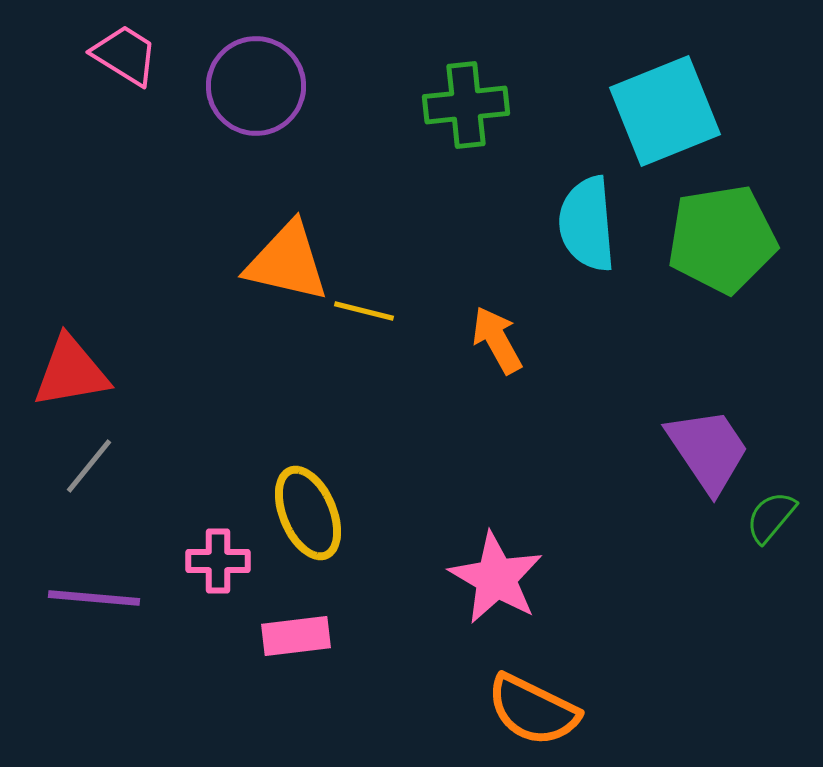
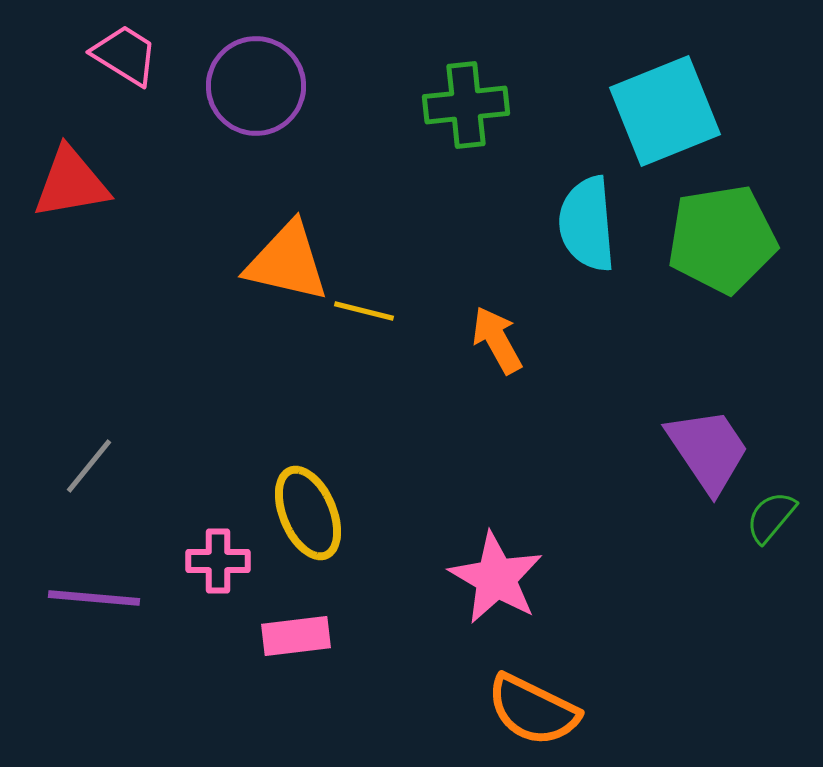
red triangle: moved 189 px up
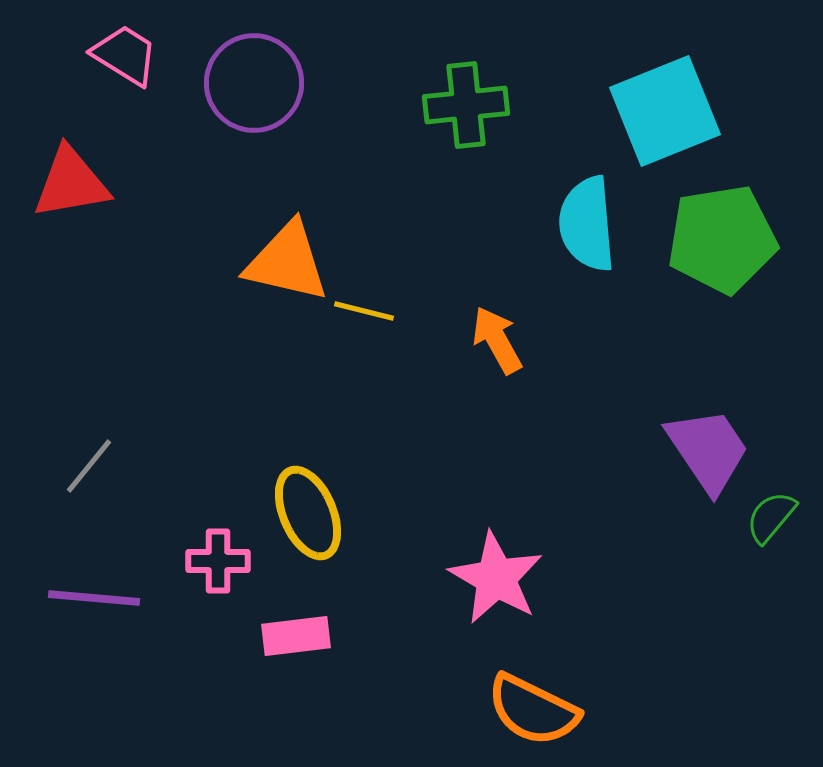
purple circle: moved 2 px left, 3 px up
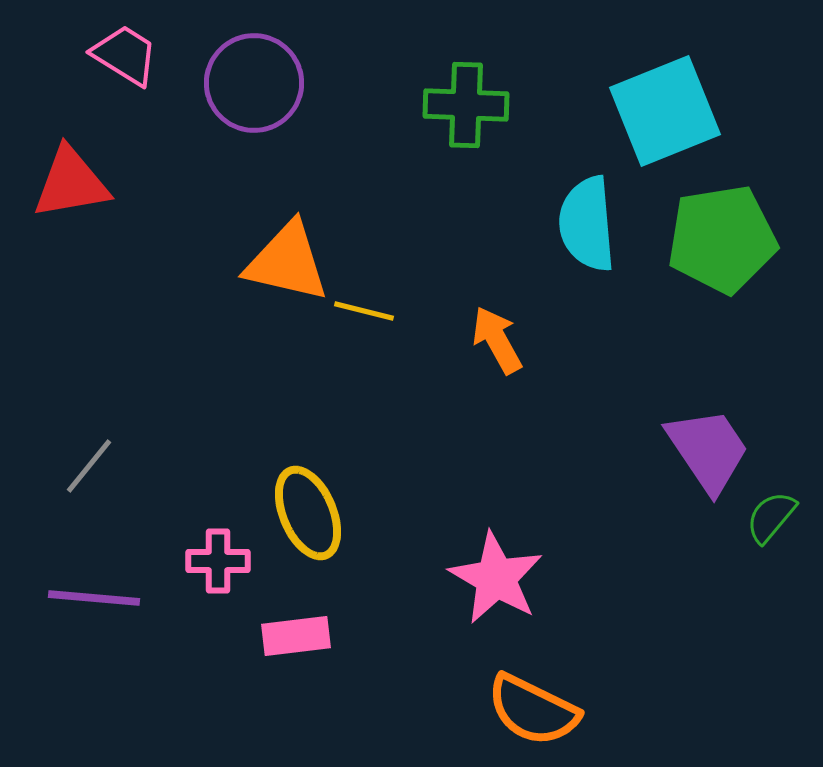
green cross: rotated 8 degrees clockwise
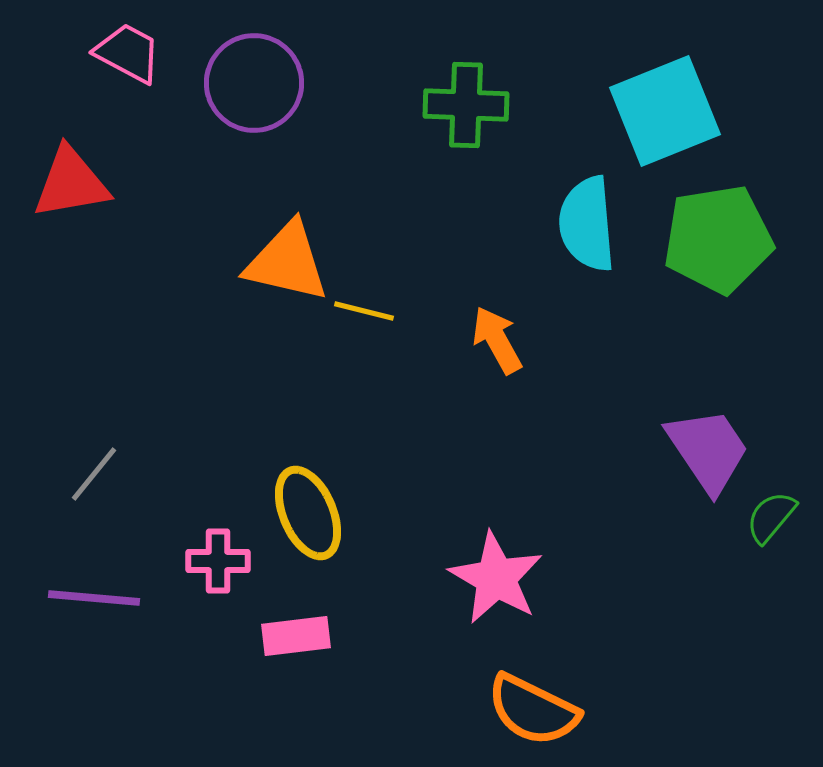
pink trapezoid: moved 3 px right, 2 px up; rotated 4 degrees counterclockwise
green pentagon: moved 4 px left
gray line: moved 5 px right, 8 px down
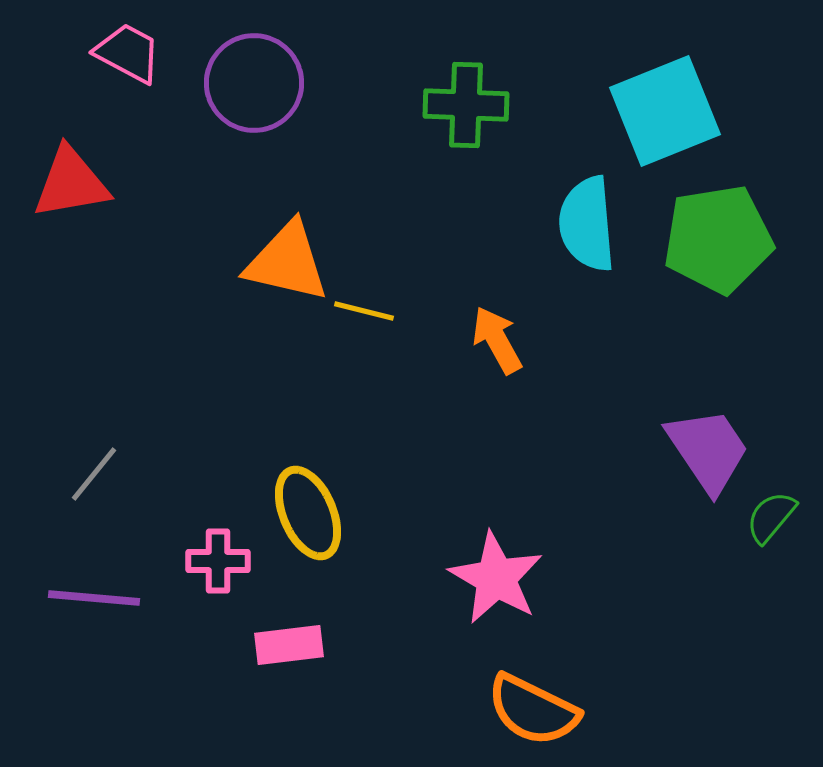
pink rectangle: moved 7 px left, 9 px down
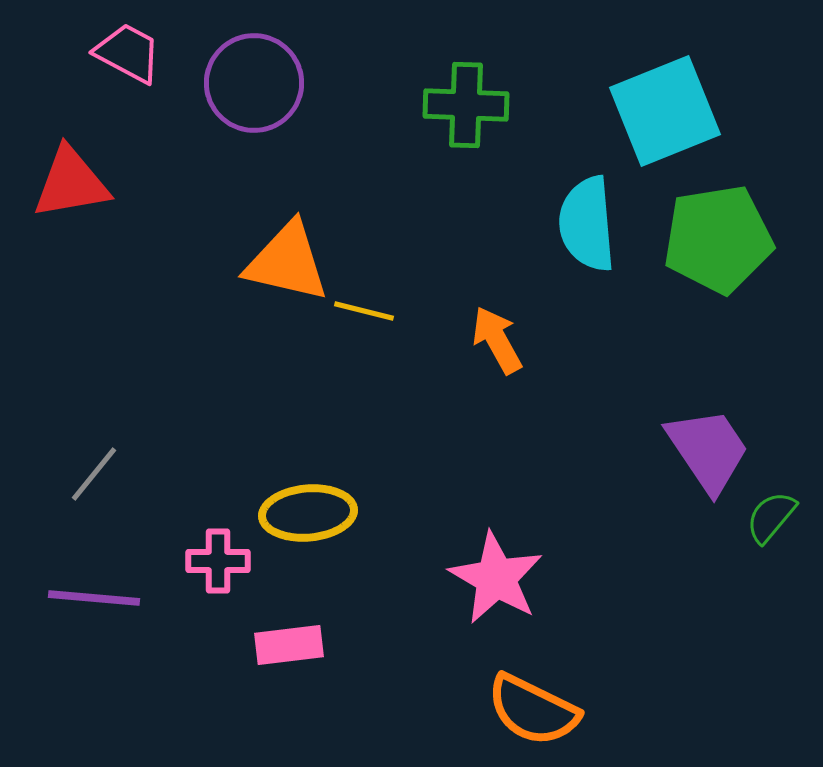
yellow ellipse: rotated 72 degrees counterclockwise
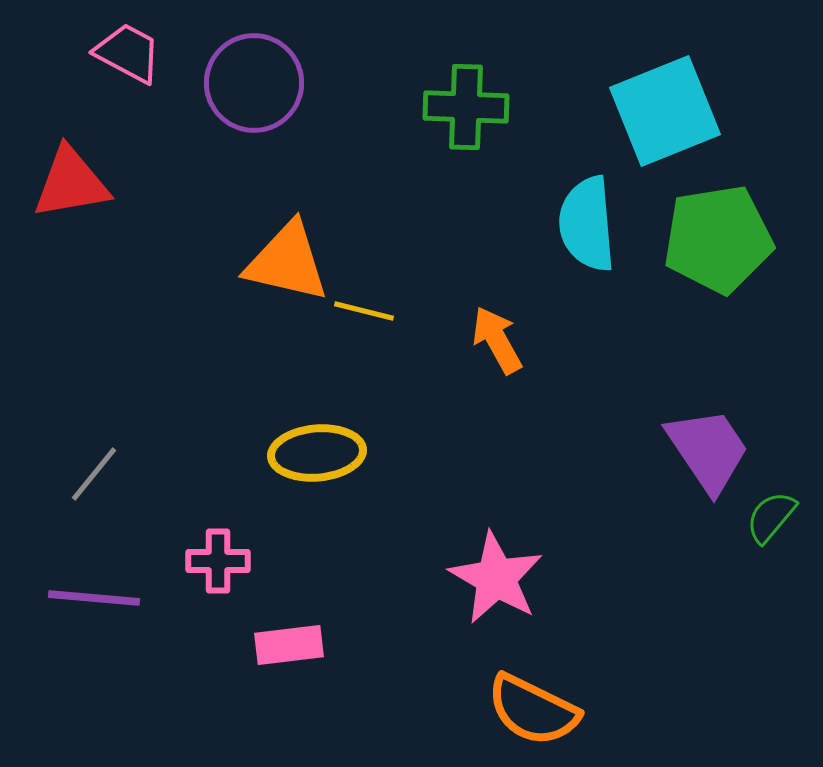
green cross: moved 2 px down
yellow ellipse: moved 9 px right, 60 px up
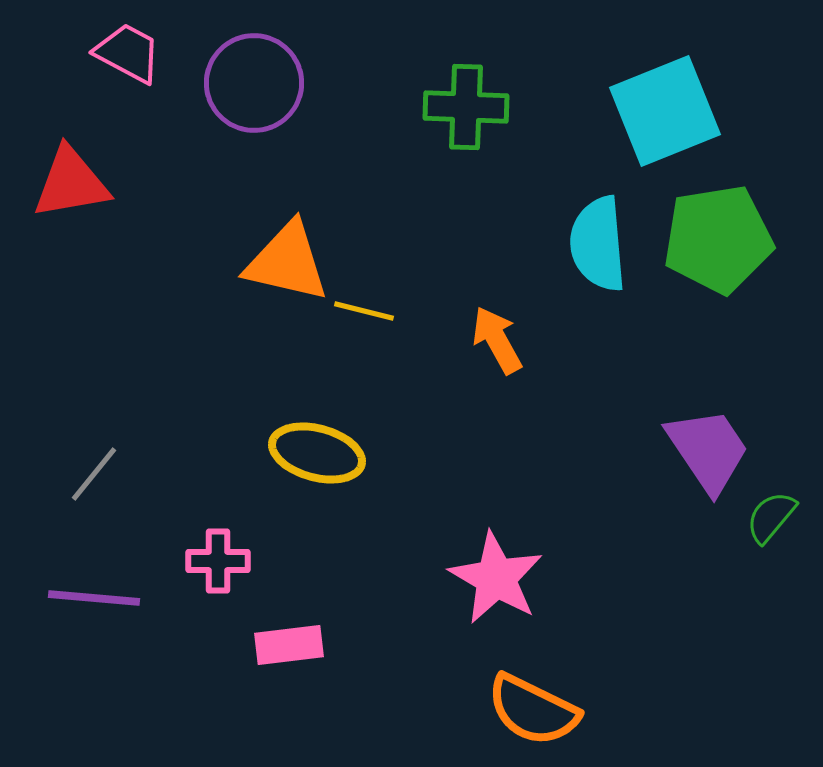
cyan semicircle: moved 11 px right, 20 px down
yellow ellipse: rotated 20 degrees clockwise
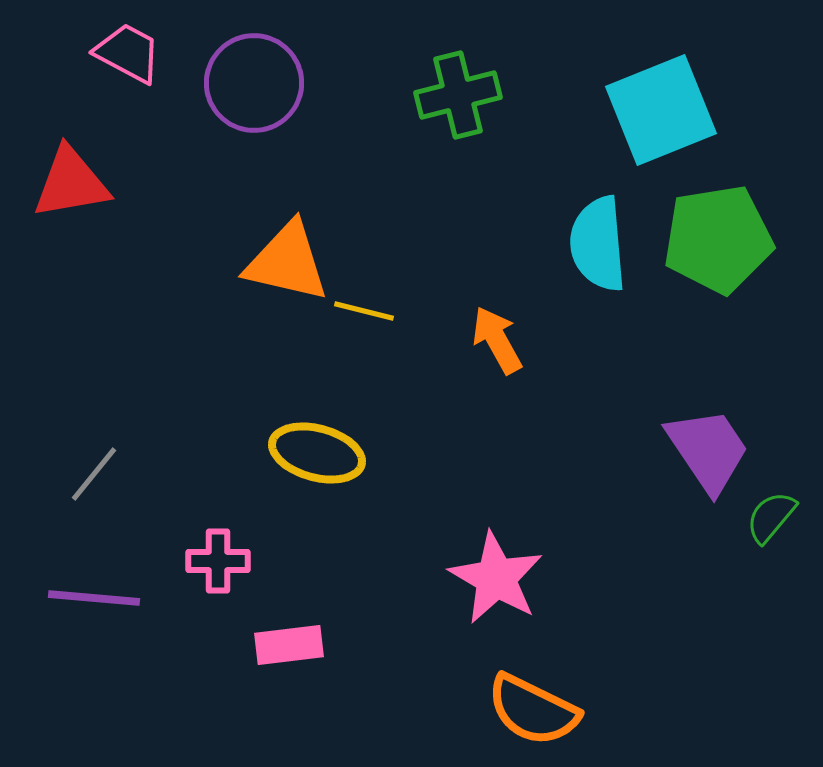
green cross: moved 8 px left, 12 px up; rotated 16 degrees counterclockwise
cyan square: moved 4 px left, 1 px up
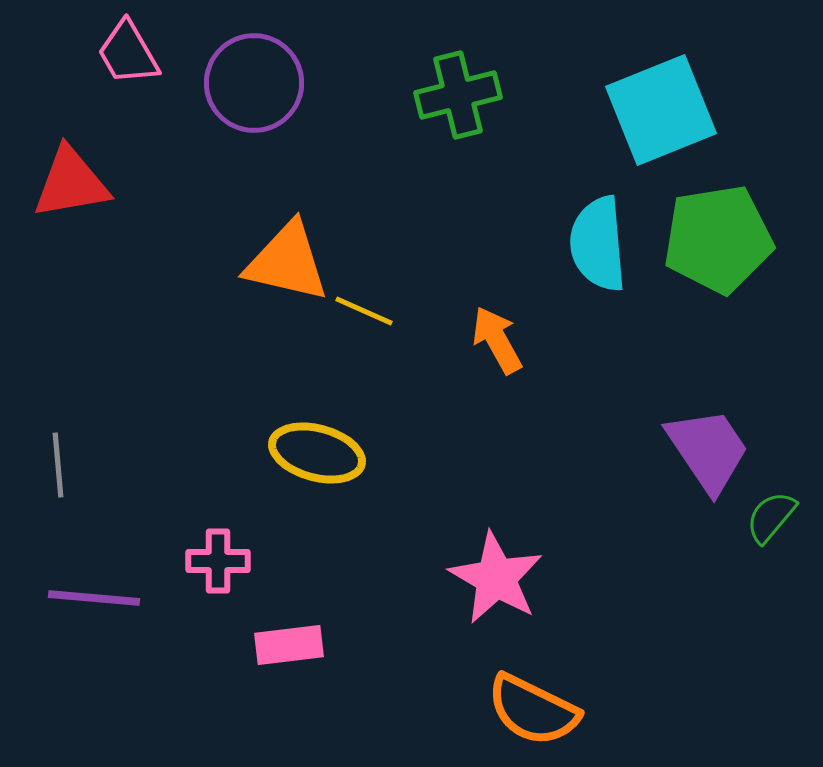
pink trapezoid: rotated 148 degrees counterclockwise
yellow line: rotated 10 degrees clockwise
gray line: moved 36 px left, 9 px up; rotated 44 degrees counterclockwise
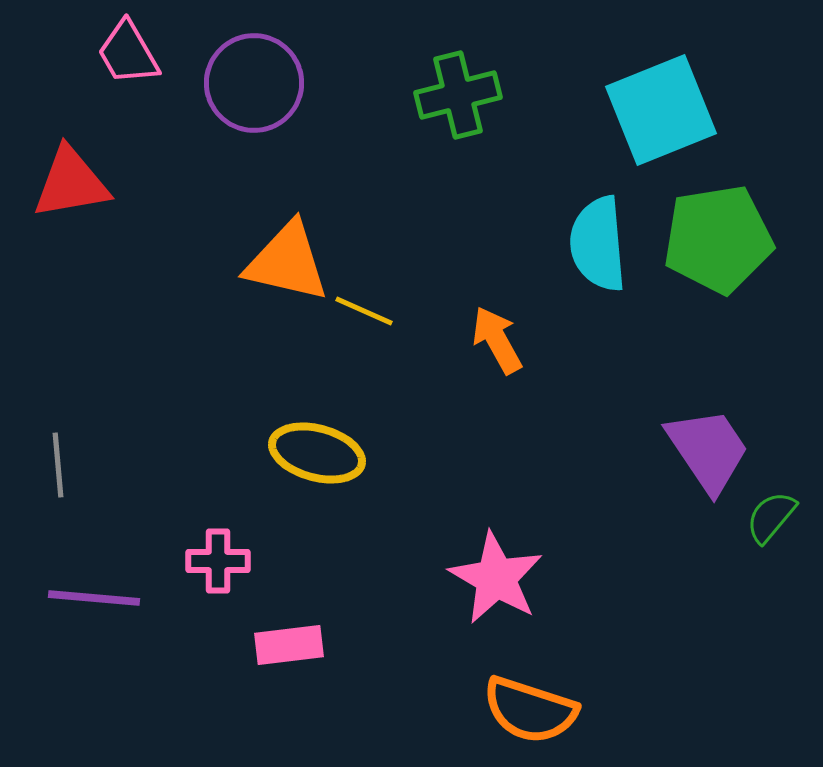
orange semicircle: moved 3 px left; rotated 8 degrees counterclockwise
